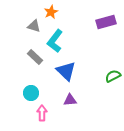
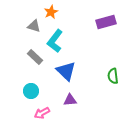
green semicircle: rotated 70 degrees counterclockwise
cyan circle: moved 2 px up
pink arrow: rotated 119 degrees counterclockwise
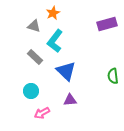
orange star: moved 2 px right, 1 px down
purple rectangle: moved 1 px right, 2 px down
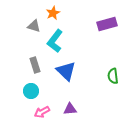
gray rectangle: moved 8 px down; rotated 28 degrees clockwise
purple triangle: moved 9 px down
pink arrow: moved 1 px up
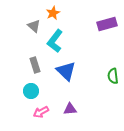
gray triangle: rotated 24 degrees clockwise
pink arrow: moved 1 px left
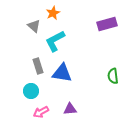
cyan L-shape: rotated 25 degrees clockwise
gray rectangle: moved 3 px right, 1 px down
blue triangle: moved 4 px left, 2 px down; rotated 35 degrees counterclockwise
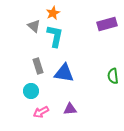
cyan L-shape: moved 5 px up; rotated 130 degrees clockwise
blue triangle: moved 2 px right
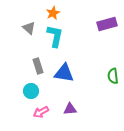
gray triangle: moved 5 px left, 2 px down
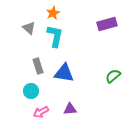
green semicircle: rotated 56 degrees clockwise
